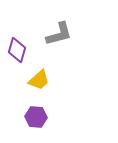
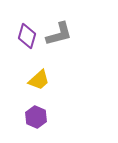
purple diamond: moved 10 px right, 14 px up
purple hexagon: rotated 20 degrees clockwise
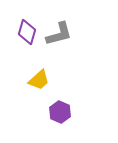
purple diamond: moved 4 px up
purple hexagon: moved 24 px right, 5 px up
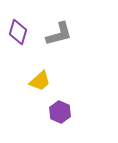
purple diamond: moved 9 px left
yellow trapezoid: moved 1 px right, 1 px down
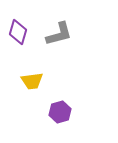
yellow trapezoid: moved 8 px left; rotated 35 degrees clockwise
purple hexagon: rotated 20 degrees clockwise
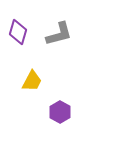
yellow trapezoid: rotated 55 degrees counterclockwise
purple hexagon: rotated 15 degrees counterclockwise
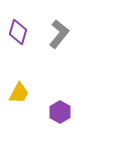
gray L-shape: rotated 36 degrees counterclockwise
yellow trapezoid: moved 13 px left, 12 px down
